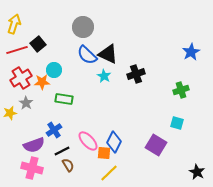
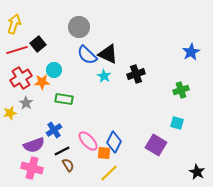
gray circle: moved 4 px left
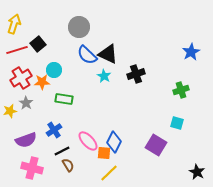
yellow star: moved 2 px up
purple semicircle: moved 8 px left, 5 px up
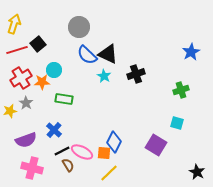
blue cross: rotated 14 degrees counterclockwise
pink ellipse: moved 6 px left, 11 px down; rotated 20 degrees counterclockwise
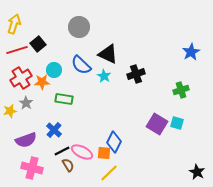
blue semicircle: moved 6 px left, 10 px down
purple square: moved 1 px right, 21 px up
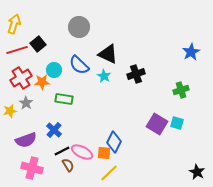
blue semicircle: moved 2 px left
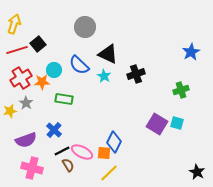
gray circle: moved 6 px right
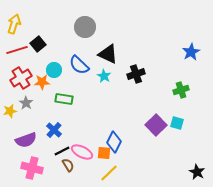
purple square: moved 1 px left, 1 px down; rotated 15 degrees clockwise
